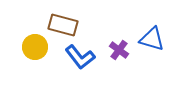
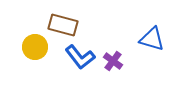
purple cross: moved 6 px left, 11 px down
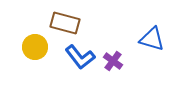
brown rectangle: moved 2 px right, 2 px up
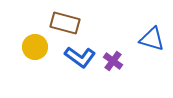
blue L-shape: rotated 16 degrees counterclockwise
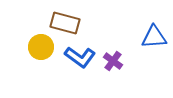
blue triangle: moved 2 px right, 2 px up; rotated 20 degrees counterclockwise
yellow circle: moved 6 px right
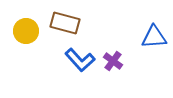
yellow circle: moved 15 px left, 16 px up
blue L-shape: moved 3 px down; rotated 12 degrees clockwise
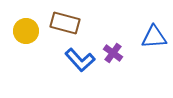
purple cross: moved 8 px up
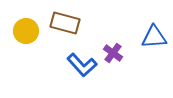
blue L-shape: moved 2 px right, 5 px down
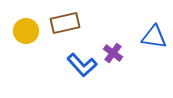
brown rectangle: rotated 28 degrees counterclockwise
blue triangle: rotated 12 degrees clockwise
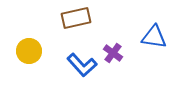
brown rectangle: moved 11 px right, 5 px up
yellow circle: moved 3 px right, 20 px down
